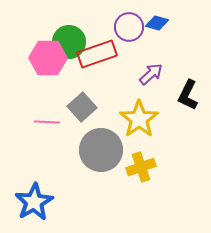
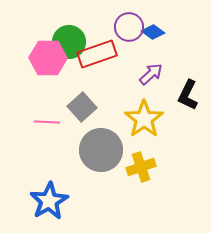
blue diamond: moved 4 px left, 9 px down; rotated 20 degrees clockwise
yellow star: moved 5 px right
blue star: moved 15 px right, 1 px up
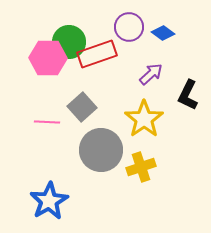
blue diamond: moved 10 px right, 1 px down
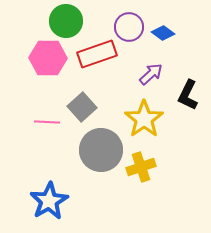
green circle: moved 3 px left, 21 px up
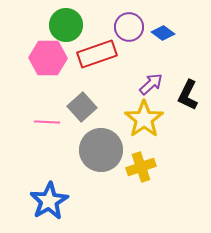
green circle: moved 4 px down
purple arrow: moved 10 px down
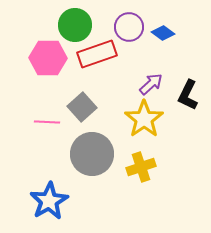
green circle: moved 9 px right
gray circle: moved 9 px left, 4 px down
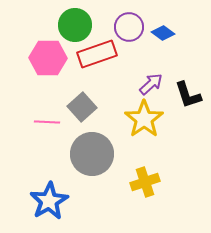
black L-shape: rotated 44 degrees counterclockwise
yellow cross: moved 4 px right, 15 px down
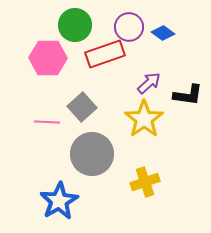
red rectangle: moved 8 px right
purple arrow: moved 2 px left, 1 px up
black L-shape: rotated 64 degrees counterclockwise
blue star: moved 10 px right
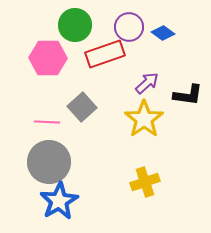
purple arrow: moved 2 px left
gray circle: moved 43 px left, 8 px down
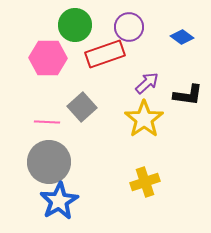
blue diamond: moved 19 px right, 4 px down
